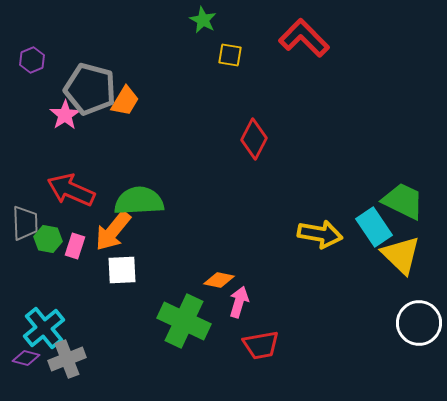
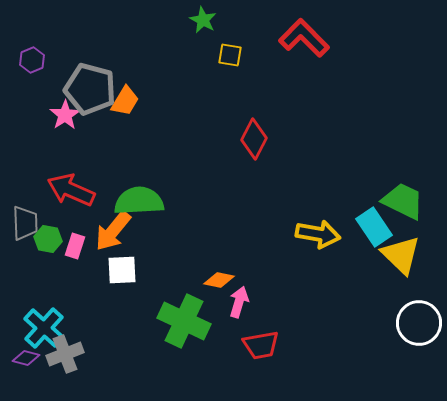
yellow arrow: moved 2 px left
cyan cross: rotated 9 degrees counterclockwise
gray cross: moved 2 px left, 5 px up
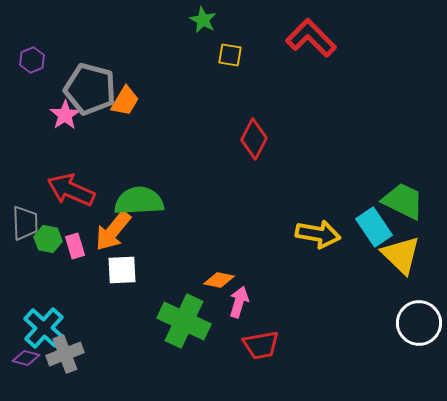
red L-shape: moved 7 px right
pink rectangle: rotated 35 degrees counterclockwise
